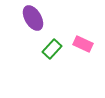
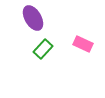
green rectangle: moved 9 px left
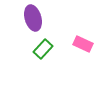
purple ellipse: rotated 15 degrees clockwise
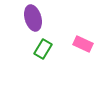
green rectangle: rotated 12 degrees counterclockwise
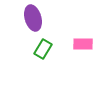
pink rectangle: rotated 24 degrees counterclockwise
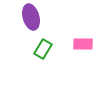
purple ellipse: moved 2 px left, 1 px up
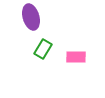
pink rectangle: moved 7 px left, 13 px down
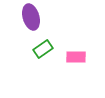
green rectangle: rotated 24 degrees clockwise
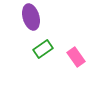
pink rectangle: rotated 54 degrees clockwise
